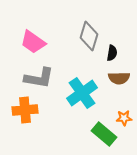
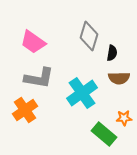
orange cross: rotated 30 degrees counterclockwise
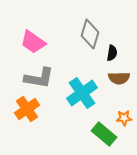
gray diamond: moved 1 px right, 2 px up
orange cross: moved 2 px right, 1 px up
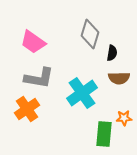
green rectangle: rotated 55 degrees clockwise
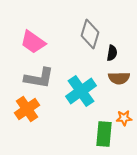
cyan cross: moved 1 px left, 2 px up
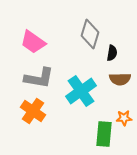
brown semicircle: moved 1 px right, 1 px down
orange cross: moved 6 px right, 2 px down; rotated 20 degrees counterclockwise
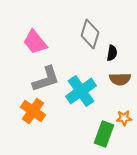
pink trapezoid: moved 2 px right; rotated 16 degrees clockwise
gray L-shape: moved 7 px right, 1 px down; rotated 28 degrees counterclockwise
green rectangle: rotated 15 degrees clockwise
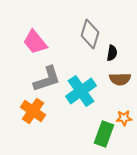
gray L-shape: moved 1 px right
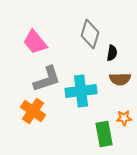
cyan cross: rotated 28 degrees clockwise
green rectangle: rotated 30 degrees counterclockwise
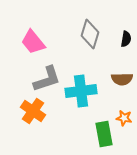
pink trapezoid: moved 2 px left
black semicircle: moved 14 px right, 14 px up
brown semicircle: moved 2 px right
orange star: rotated 14 degrees clockwise
